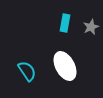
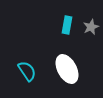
cyan rectangle: moved 2 px right, 2 px down
white ellipse: moved 2 px right, 3 px down
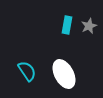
gray star: moved 2 px left, 1 px up
white ellipse: moved 3 px left, 5 px down
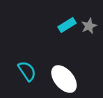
cyan rectangle: rotated 48 degrees clockwise
white ellipse: moved 5 px down; rotated 12 degrees counterclockwise
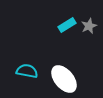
cyan semicircle: rotated 45 degrees counterclockwise
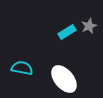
cyan rectangle: moved 7 px down
cyan semicircle: moved 5 px left, 3 px up
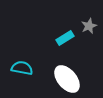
cyan rectangle: moved 2 px left, 6 px down
white ellipse: moved 3 px right
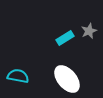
gray star: moved 5 px down
cyan semicircle: moved 4 px left, 8 px down
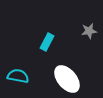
gray star: rotated 14 degrees clockwise
cyan rectangle: moved 18 px left, 4 px down; rotated 30 degrees counterclockwise
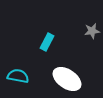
gray star: moved 3 px right
white ellipse: rotated 16 degrees counterclockwise
